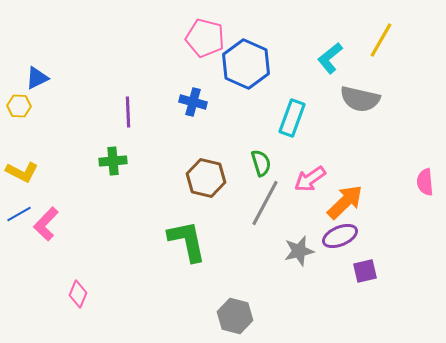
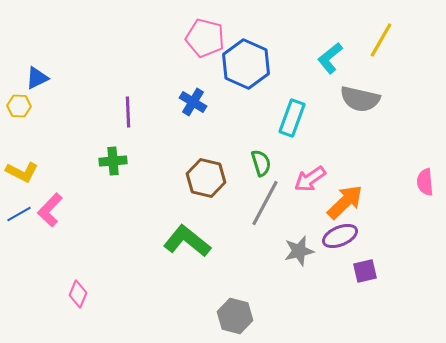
blue cross: rotated 16 degrees clockwise
pink L-shape: moved 4 px right, 14 px up
green L-shape: rotated 39 degrees counterclockwise
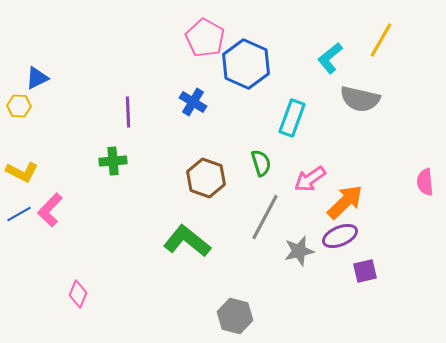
pink pentagon: rotated 15 degrees clockwise
brown hexagon: rotated 6 degrees clockwise
gray line: moved 14 px down
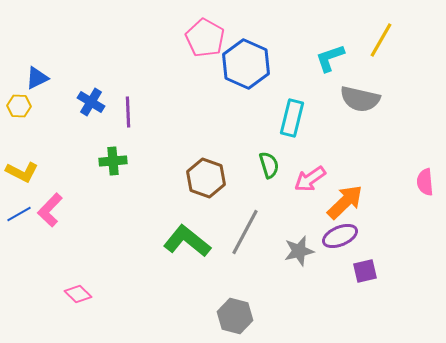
cyan L-shape: rotated 20 degrees clockwise
blue cross: moved 102 px left
cyan rectangle: rotated 6 degrees counterclockwise
green semicircle: moved 8 px right, 2 px down
gray line: moved 20 px left, 15 px down
pink diamond: rotated 68 degrees counterclockwise
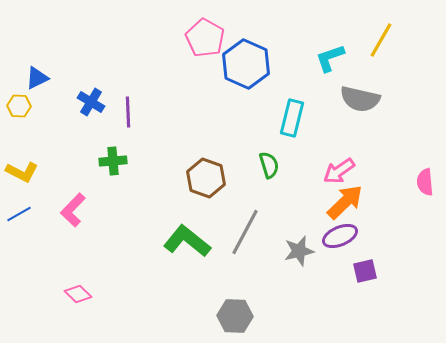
pink arrow: moved 29 px right, 8 px up
pink L-shape: moved 23 px right
gray hexagon: rotated 12 degrees counterclockwise
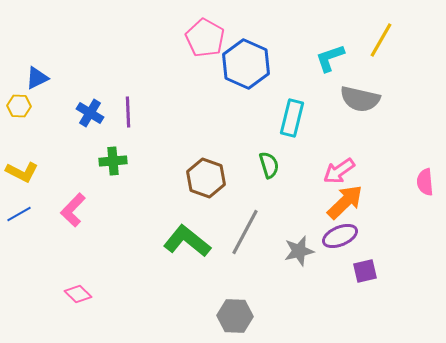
blue cross: moved 1 px left, 11 px down
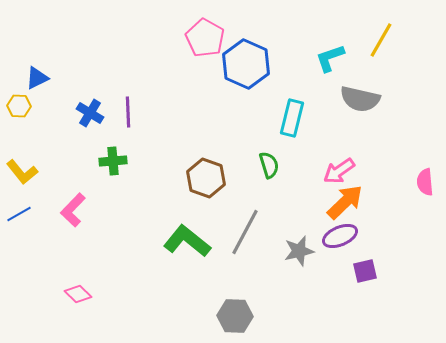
yellow L-shape: rotated 24 degrees clockwise
